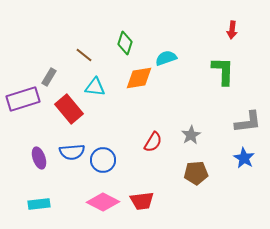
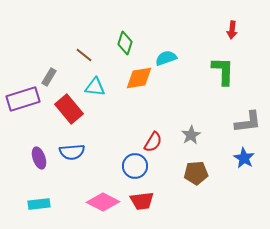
blue circle: moved 32 px right, 6 px down
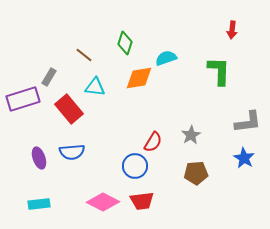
green L-shape: moved 4 px left
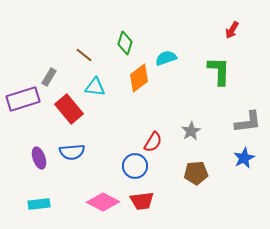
red arrow: rotated 24 degrees clockwise
orange diamond: rotated 28 degrees counterclockwise
gray star: moved 4 px up
blue star: rotated 15 degrees clockwise
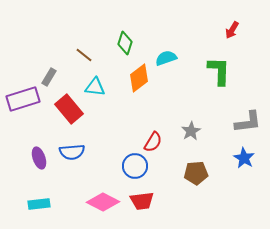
blue star: rotated 15 degrees counterclockwise
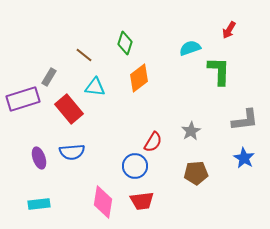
red arrow: moved 3 px left
cyan semicircle: moved 24 px right, 10 px up
gray L-shape: moved 3 px left, 2 px up
pink diamond: rotated 72 degrees clockwise
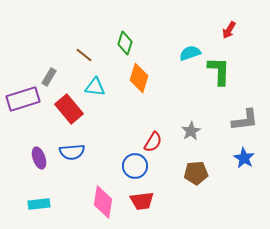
cyan semicircle: moved 5 px down
orange diamond: rotated 36 degrees counterclockwise
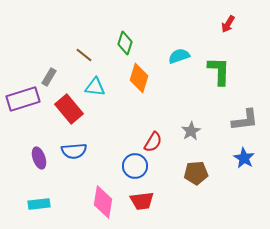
red arrow: moved 1 px left, 6 px up
cyan semicircle: moved 11 px left, 3 px down
blue semicircle: moved 2 px right, 1 px up
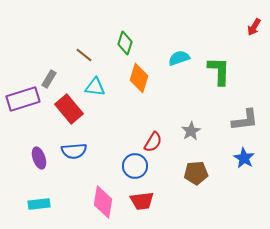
red arrow: moved 26 px right, 3 px down
cyan semicircle: moved 2 px down
gray rectangle: moved 2 px down
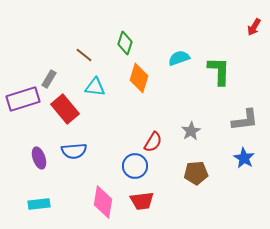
red rectangle: moved 4 px left
